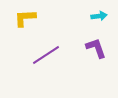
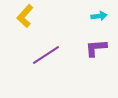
yellow L-shape: moved 2 px up; rotated 45 degrees counterclockwise
purple L-shape: rotated 75 degrees counterclockwise
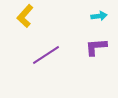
purple L-shape: moved 1 px up
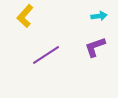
purple L-shape: moved 1 px left; rotated 15 degrees counterclockwise
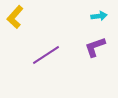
yellow L-shape: moved 10 px left, 1 px down
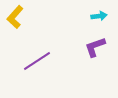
purple line: moved 9 px left, 6 px down
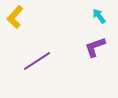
cyan arrow: rotated 119 degrees counterclockwise
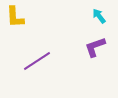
yellow L-shape: rotated 45 degrees counterclockwise
